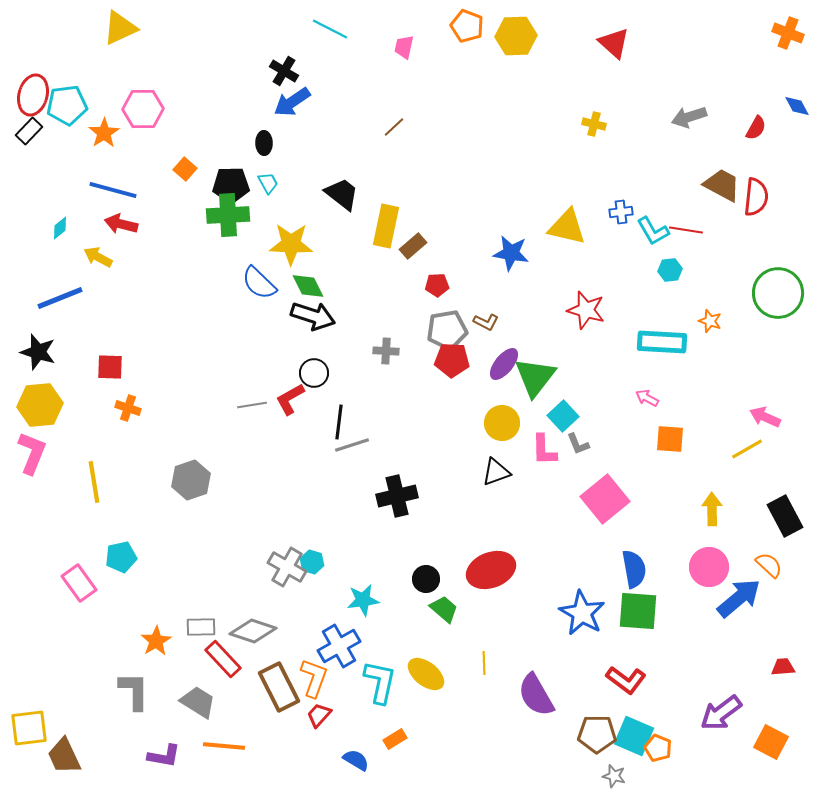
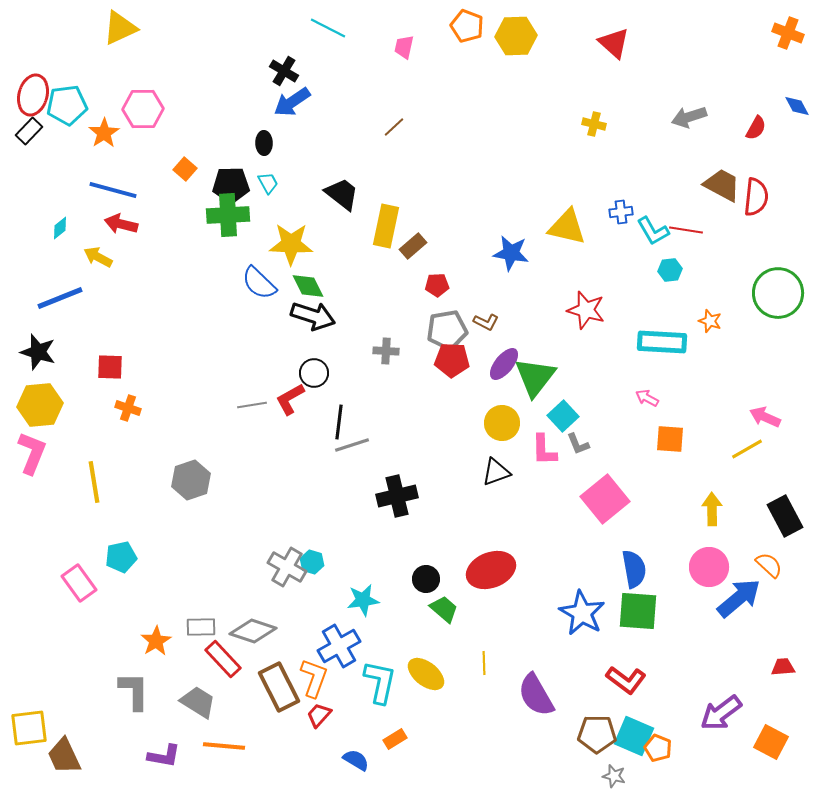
cyan line at (330, 29): moved 2 px left, 1 px up
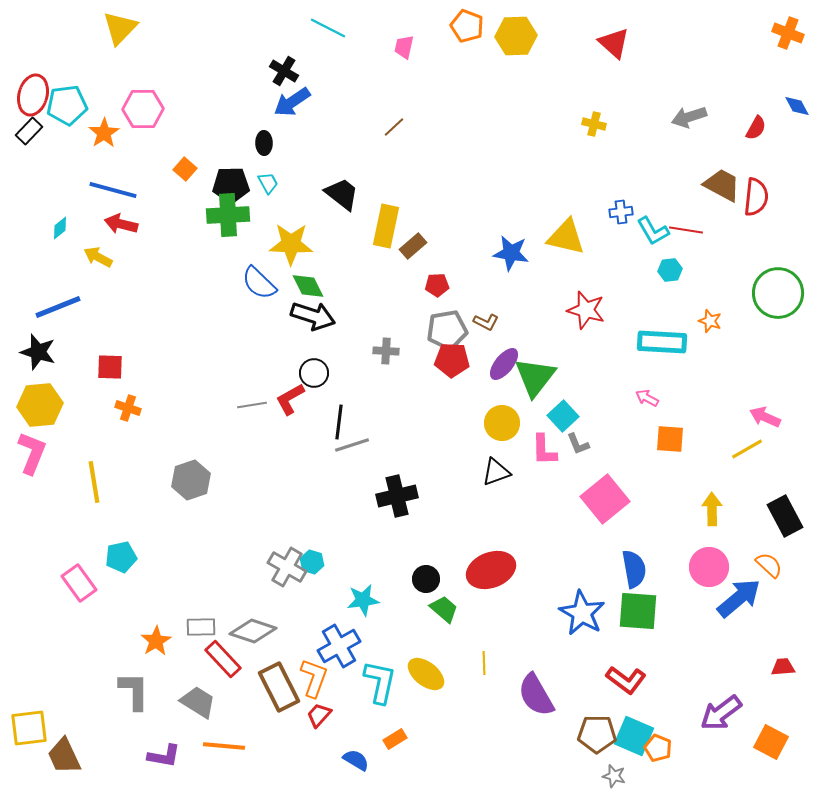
yellow triangle at (120, 28): rotated 21 degrees counterclockwise
yellow triangle at (567, 227): moved 1 px left, 10 px down
blue line at (60, 298): moved 2 px left, 9 px down
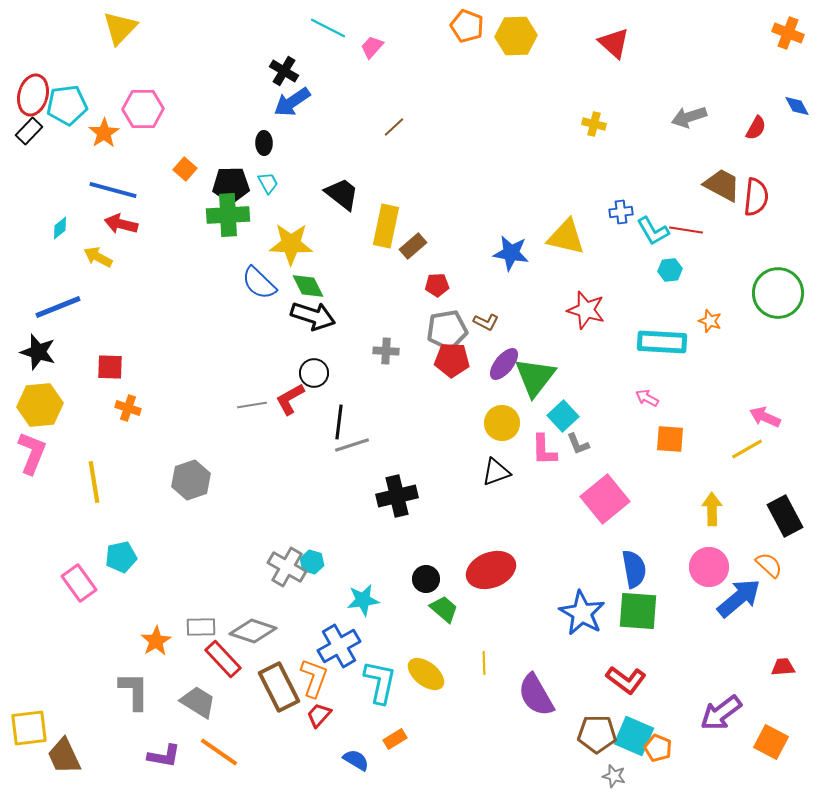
pink trapezoid at (404, 47): moved 32 px left; rotated 30 degrees clockwise
orange line at (224, 746): moved 5 px left, 6 px down; rotated 30 degrees clockwise
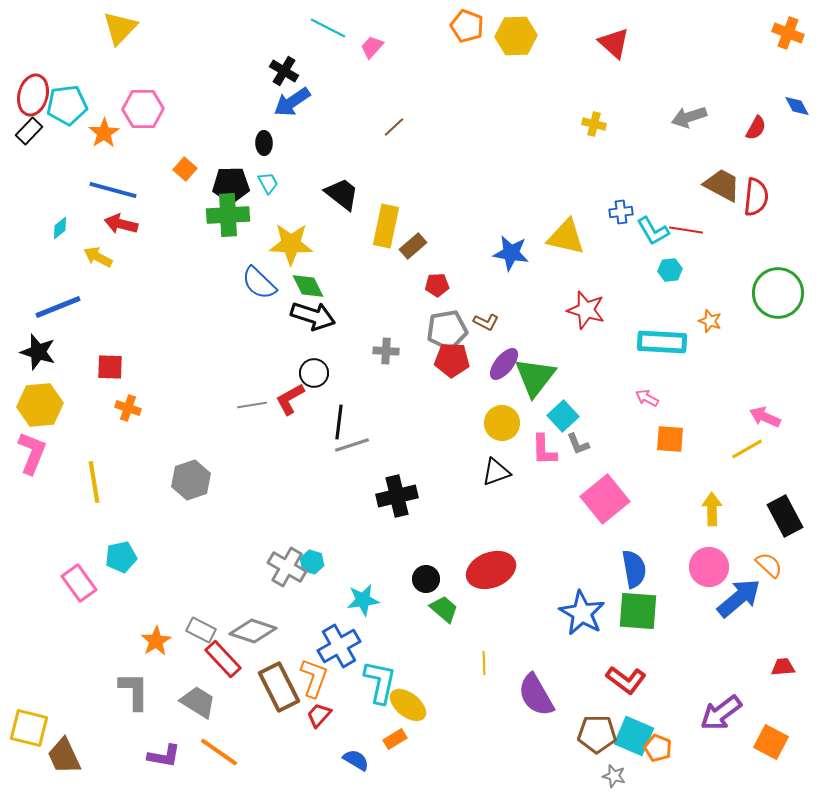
gray rectangle at (201, 627): moved 3 px down; rotated 28 degrees clockwise
yellow ellipse at (426, 674): moved 18 px left, 31 px down
yellow square at (29, 728): rotated 21 degrees clockwise
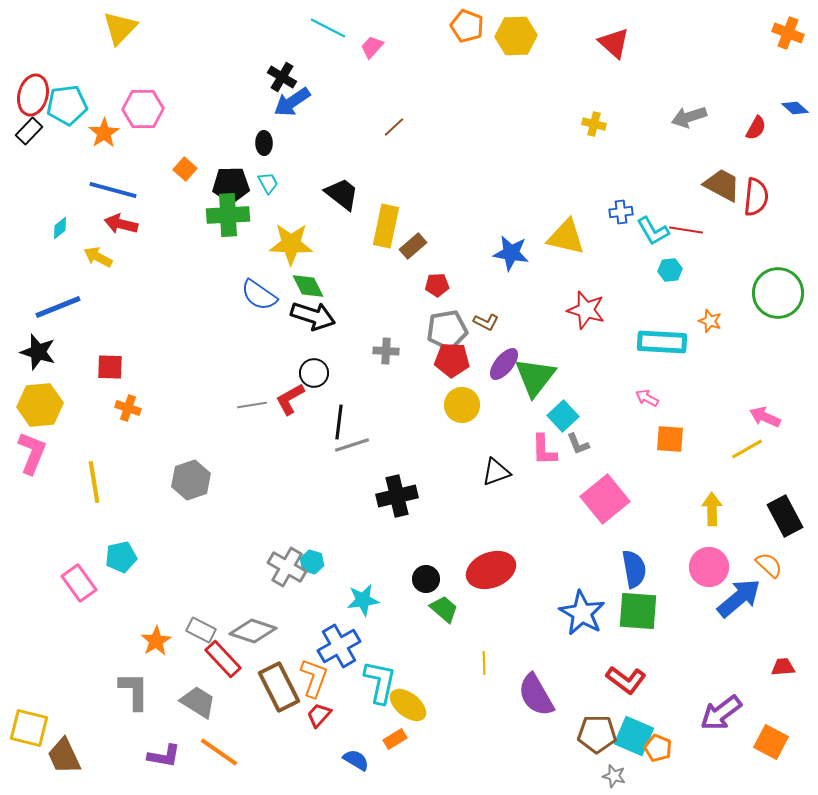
black cross at (284, 71): moved 2 px left, 6 px down
blue diamond at (797, 106): moved 2 px left, 2 px down; rotated 20 degrees counterclockwise
blue semicircle at (259, 283): moved 12 px down; rotated 9 degrees counterclockwise
yellow circle at (502, 423): moved 40 px left, 18 px up
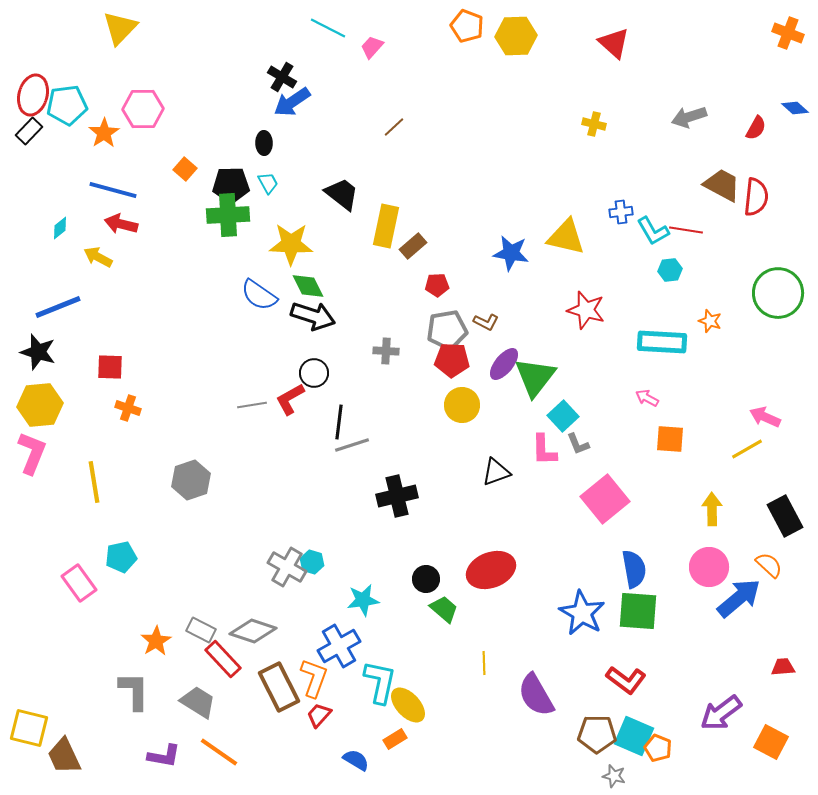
yellow ellipse at (408, 705): rotated 9 degrees clockwise
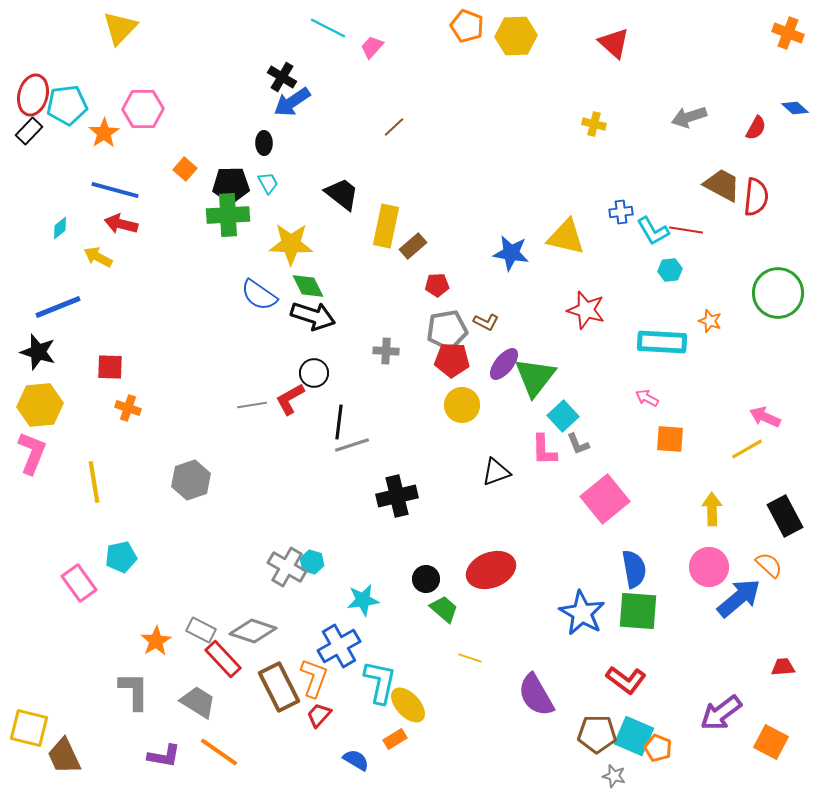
blue line at (113, 190): moved 2 px right
yellow line at (484, 663): moved 14 px left, 5 px up; rotated 70 degrees counterclockwise
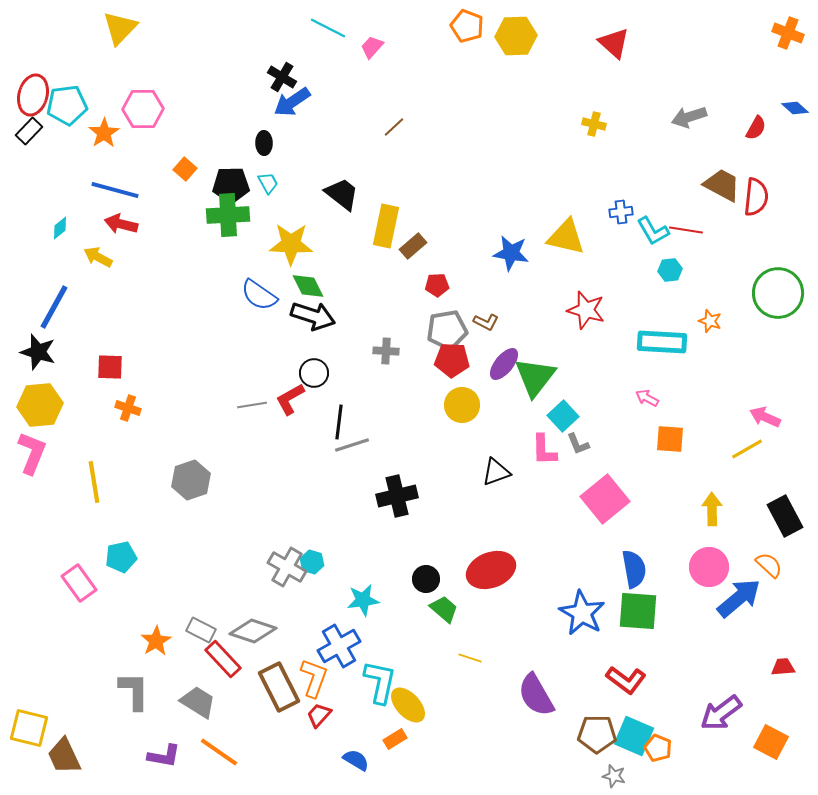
blue line at (58, 307): moved 4 px left; rotated 39 degrees counterclockwise
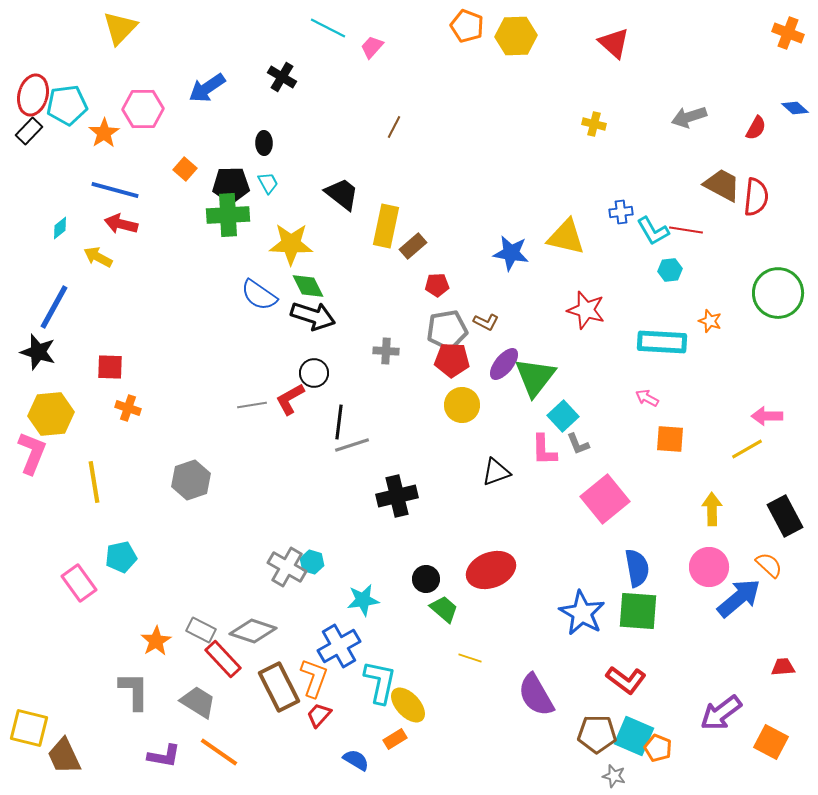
blue arrow at (292, 102): moved 85 px left, 14 px up
brown line at (394, 127): rotated 20 degrees counterclockwise
yellow hexagon at (40, 405): moved 11 px right, 9 px down
pink arrow at (765, 417): moved 2 px right, 1 px up; rotated 24 degrees counterclockwise
blue semicircle at (634, 569): moved 3 px right, 1 px up
